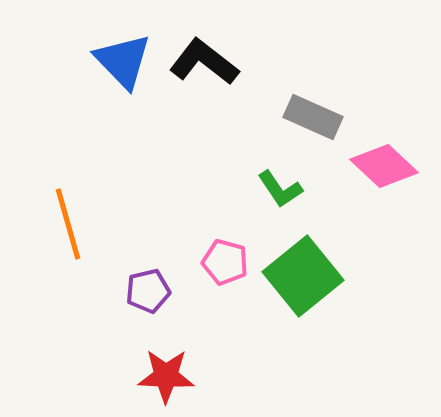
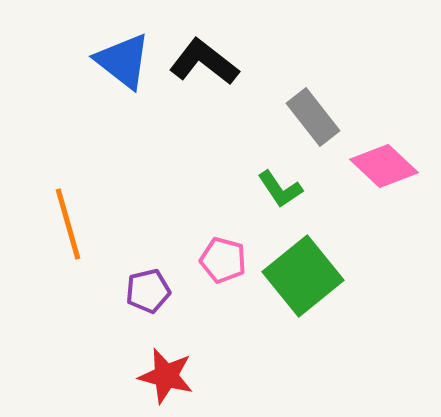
blue triangle: rotated 8 degrees counterclockwise
gray rectangle: rotated 28 degrees clockwise
pink pentagon: moved 2 px left, 2 px up
red star: rotated 12 degrees clockwise
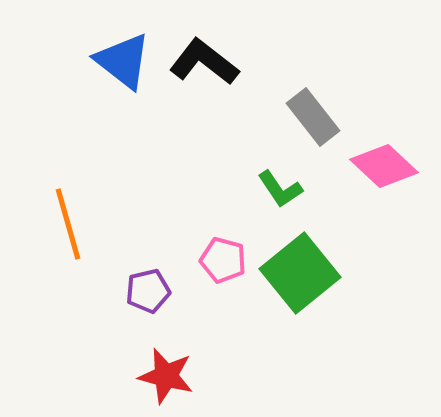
green square: moved 3 px left, 3 px up
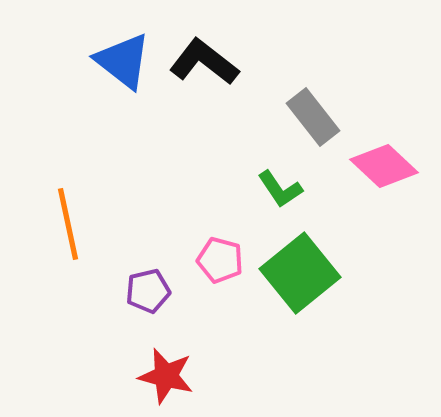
orange line: rotated 4 degrees clockwise
pink pentagon: moved 3 px left
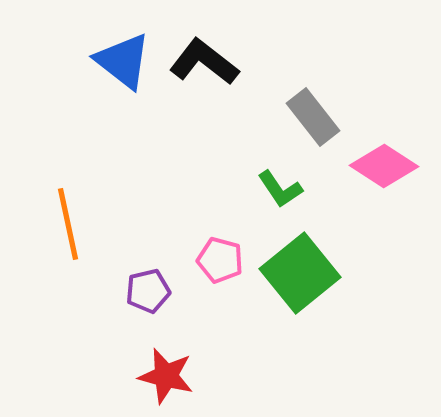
pink diamond: rotated 10 degrees counterclockwise
